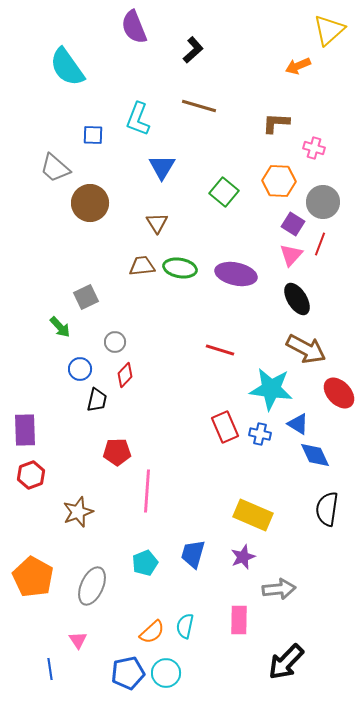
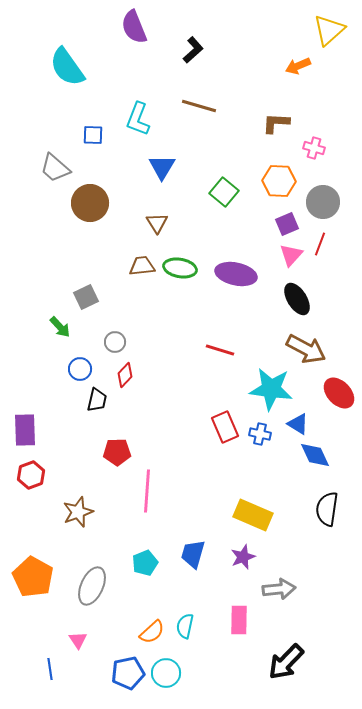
purple square at (293, 224): moved 6 px left; rotated 35 degrees clockwise
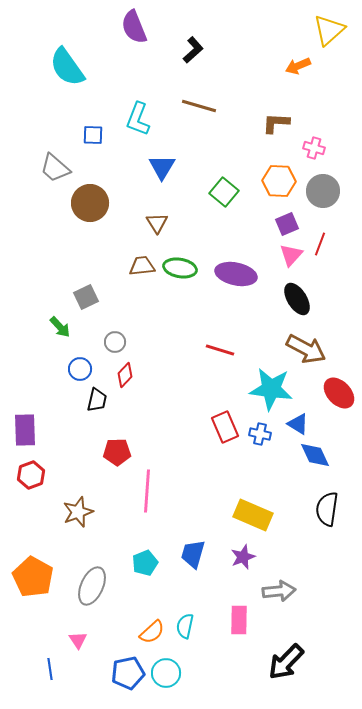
gray circle at (323, 202): moved 11 px up
gray arrow at (279, 589): moved 2 px down
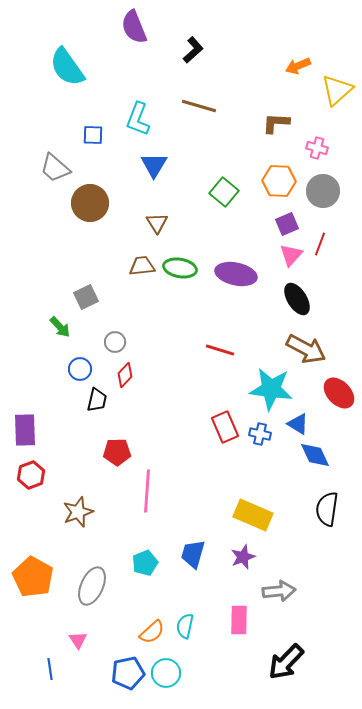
yellow triangle at (329, 30): moved 8 px right, 60 px down
pink cross at (314, 148): moved 3 px right
blue triangle at (162, 167): moved 8 px left, 2 px up
